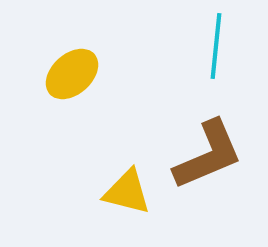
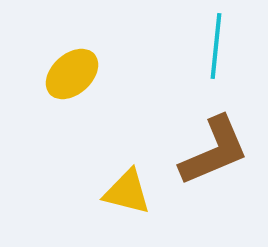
brown L-shape: moved 6 px right, 4 px up
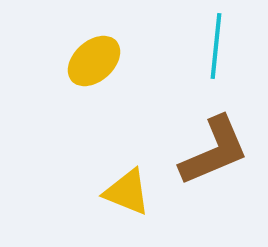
yellow ellipse: moved 22 px right, 13 px up
yellow triangle: rotated 8 degrees clockwise
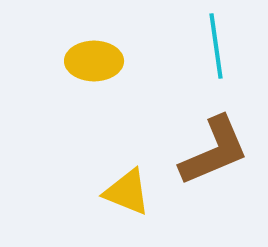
cyan line: rotated 14 degrees counterclockwise
yellow ellipse: rotated 42 degrees clockwise
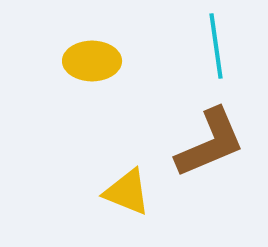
yellow ellipse: moved 2 px left
brown L-shape: moved 4 px left, 8 px up
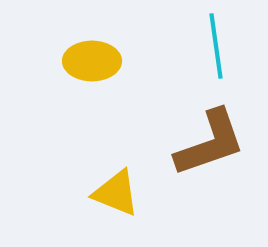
brown L-shape: rotated 4 degrees clockwise
yellow triangle: moved 11 px left, 1 px down
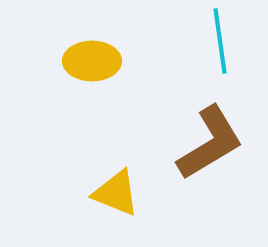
cyan line: moved 4 px right, 5 px up
brown L-shape: rotated 12 degrees counterclockwise
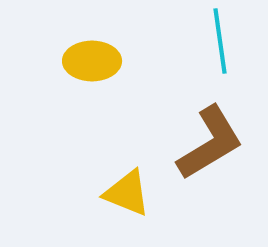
yellow triangle: moved 11 px right
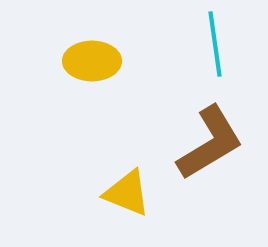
cyan line: moved 5 px left, 3 px down
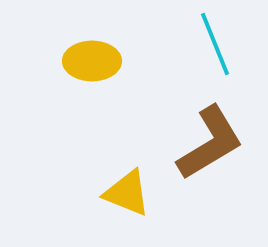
cyan line: rotated 14 degrees counterclockwise
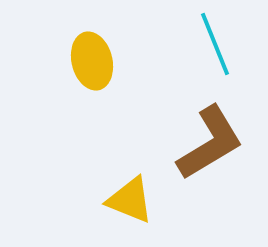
yellow ellipse: rotated 76 degrees clockwise
yellow triangle: moved 3 px right, 7 px down
